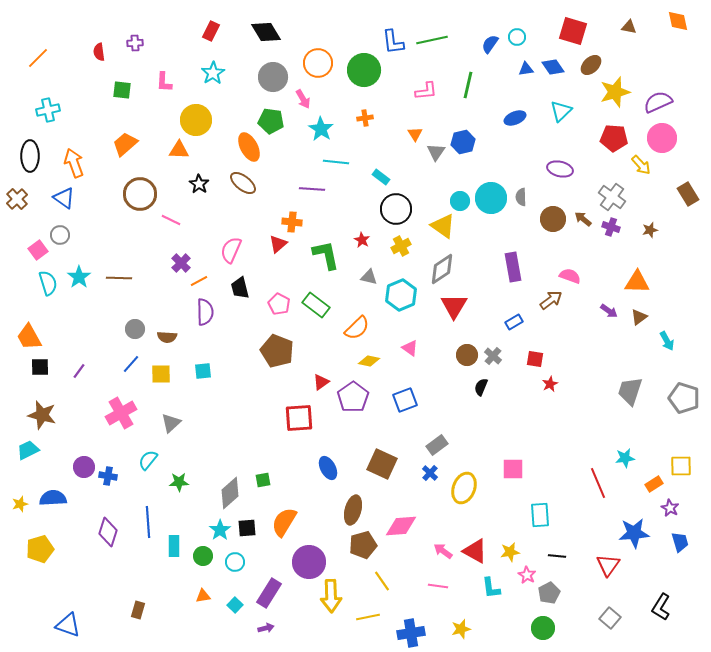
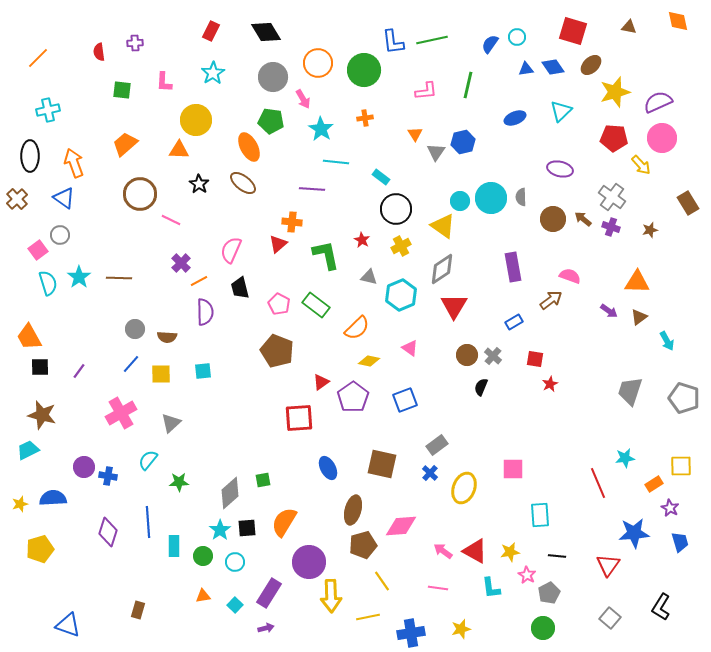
brown rectangle at (688, 194): moved 9 px down
brown square at (382, 464): rotated 12 degrees counterclockwise
pink line at (438, 586): moved 2 px down
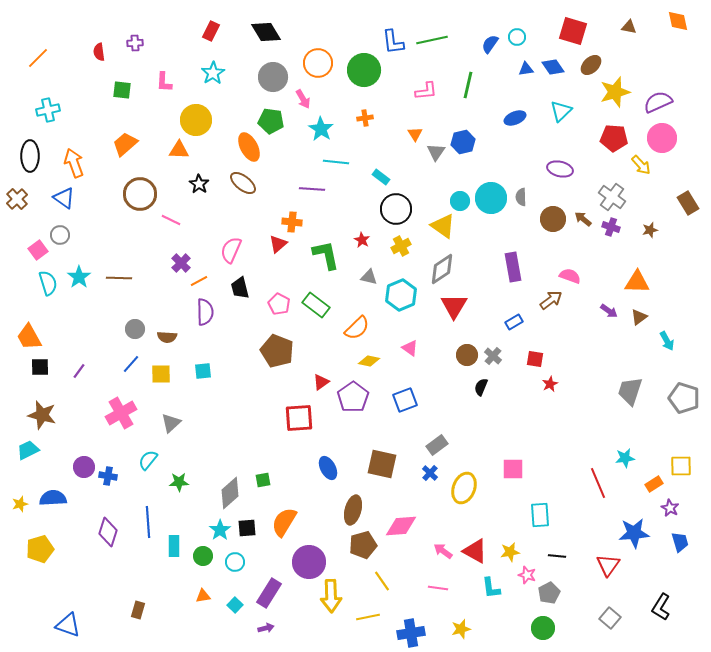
pink star at (527, 575): rotated 12 degrees counterclockwise
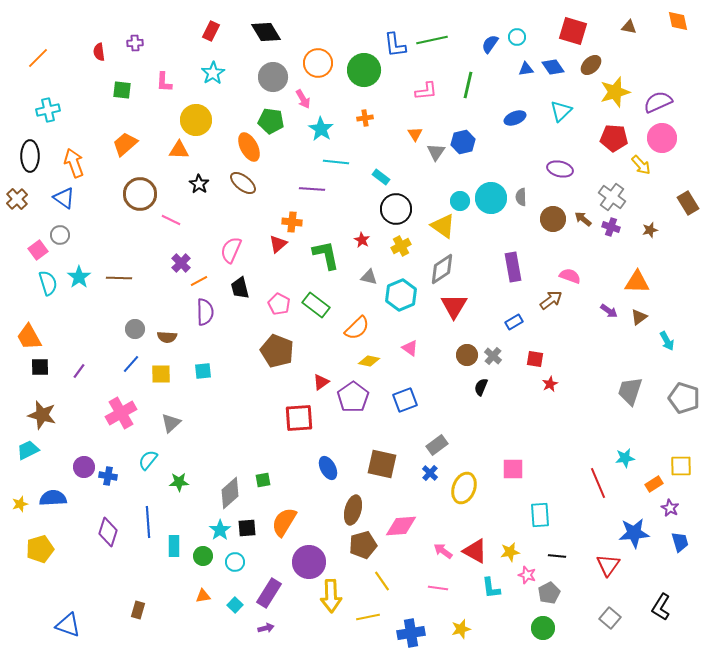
blue L-shape at (393, 42): moved 2 px right, 3 px down
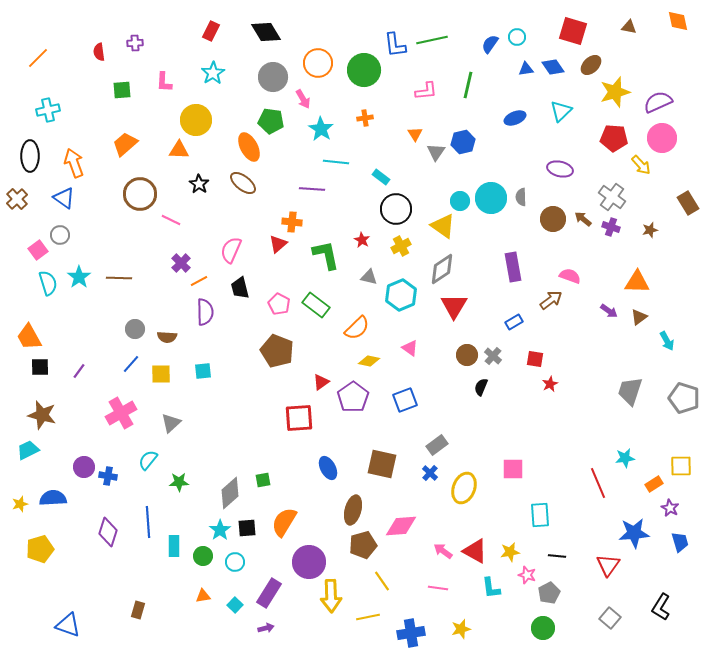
green square at (122, 90): rotated 12 degrees counterclockwise
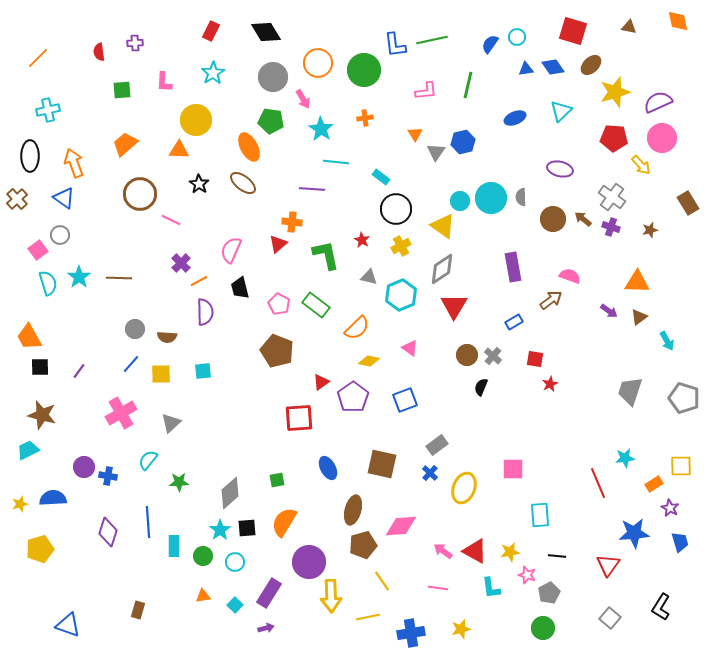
green square at (263, 480): moved 14 px right
